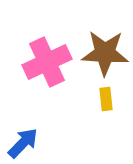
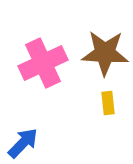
pink cross: moved 4 px left, 1 px down
yellow rectangle: moved 2 px right, 4 px down
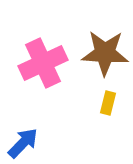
yellow rectangle: rotated 20 degrees clockwise
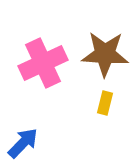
brown star: moved 1 px down
yellow rectangle: moved 3 px left
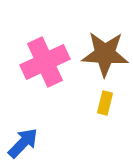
pink cross: moved 2 px right, 1 px up
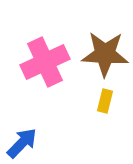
yellow rectangle: moved 2 px up
blue arrow: moved 1 px left
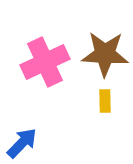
yellow rectangle: rotated 15 degrees counterclockwise
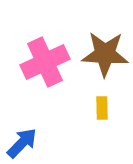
yellow rectangle: moved 3 px left, 7 px down
